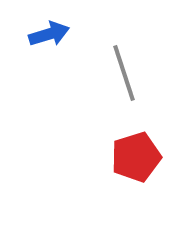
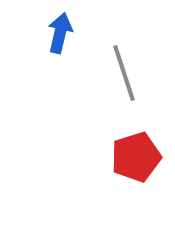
blue arrow: moved 11 px right, 1 px up; rotated 60 degrees counterclockwise
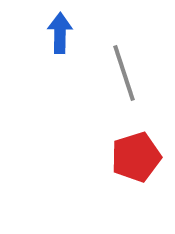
blue arrow: rotated 12 degrees counterclockwise
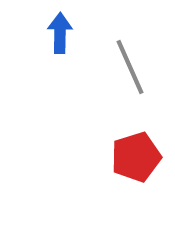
gray line: moved 6 px right, 6 px up; rotated 6 degrees counterclockwise
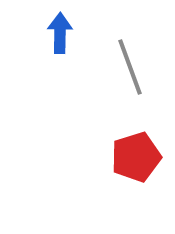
gray line: rotated 4 degrees clockwise
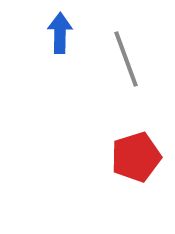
gray line: moved 4 px left, 8 px up
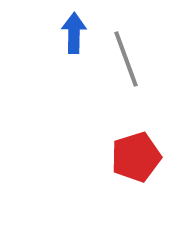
blue arrow: moved 14 px right
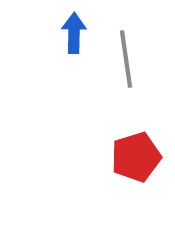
gray line: rotated 12 degrees clockwise
